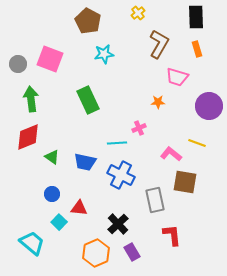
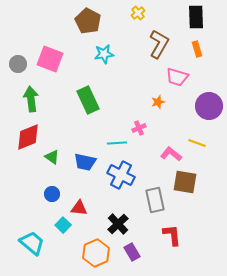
orange star: rotated 16 degrees counterclockwise
cyan square: moved 4 px right, 3 px down
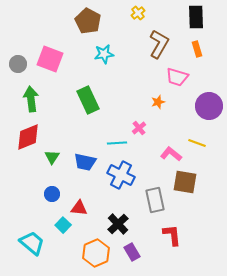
pink cross: rotated 16 degrees counterclockwise
green triangle: rotated 28 degrees clockwise
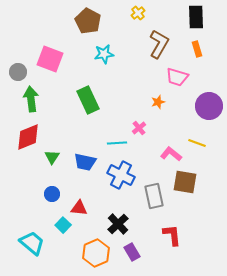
gray circle: moved 8 px down
gray rectangle: moved 1 px left, 4 px up
